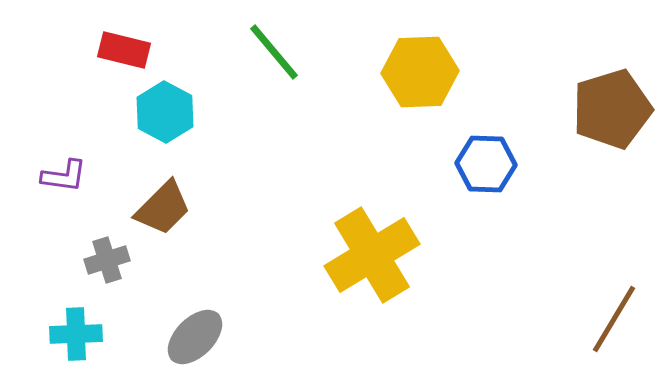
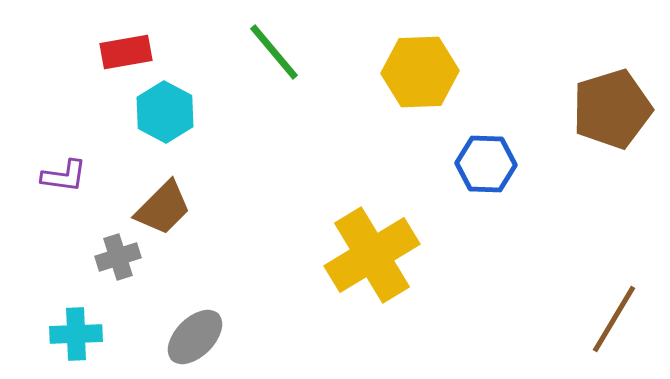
red rectangle: moved 2 px right, 2 px down; rotated 24 degrees counterclockwise
gray cross: moved 11 px right, 3 px up
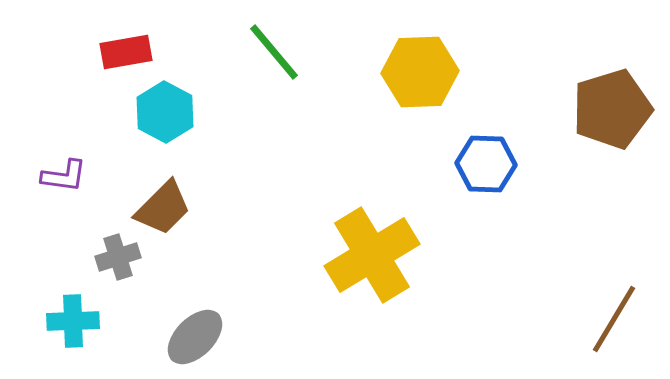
cyan cross: moved 3 px left, 13 px up
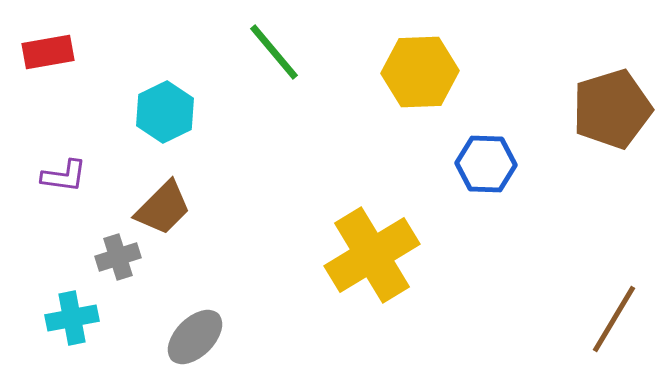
red rectangle: moved 78 px left
cyan hexagon: rotated 6 degrees clockwise
cyan cross: moved 1 px left, 3 px up; rotated 9 degrees counterclockwise
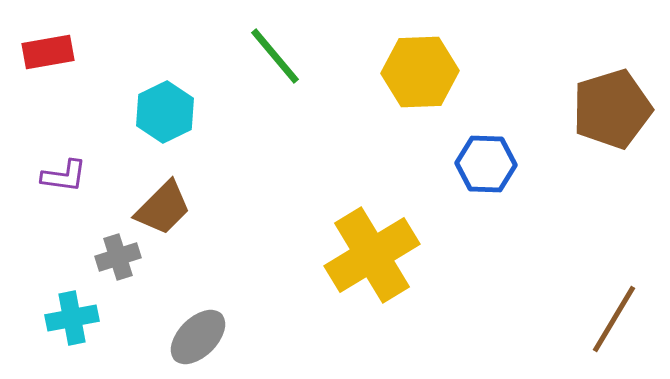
green line: moved 1 px right, 4 px down
gray ellipse: moved 3 px right
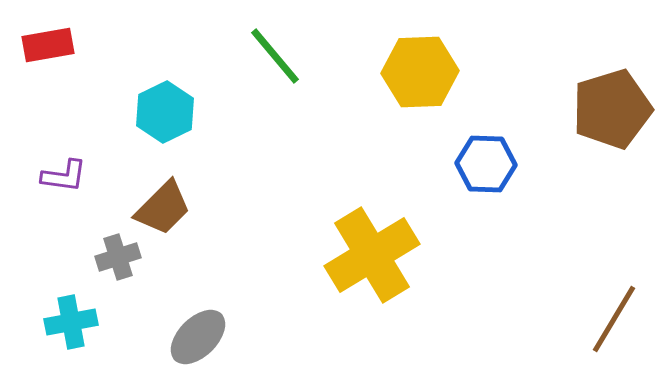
red rectangle: moved 7 px up
cyan cross: moved 1 px left, 4 px down
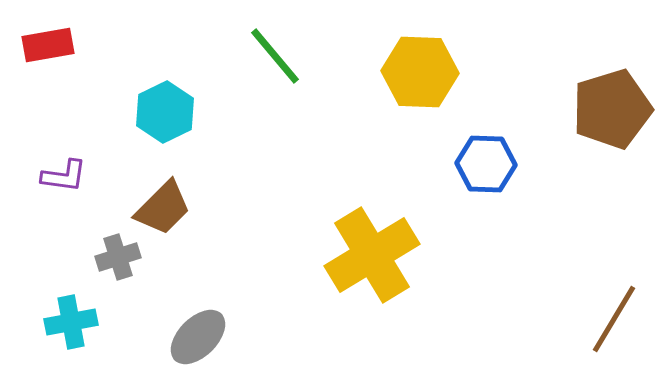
yellow hexagon: rotated 4 degrees clockwise
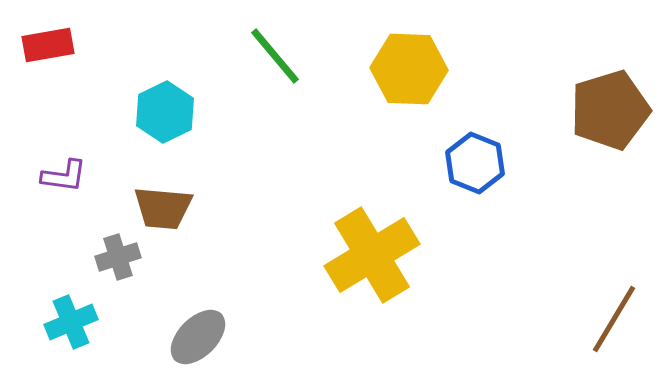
yellow hexagon: moved 11 px left, 3 px up
brown pentagon: moved 2 px left, 1 px down
blue hexagon: moved 11 px left, 1 px up; rotated 20 degrees clockwise
brown trapezoid: rotated 50 degrees clockwise
cyan cross: rotated 12 degrees counterclockwise
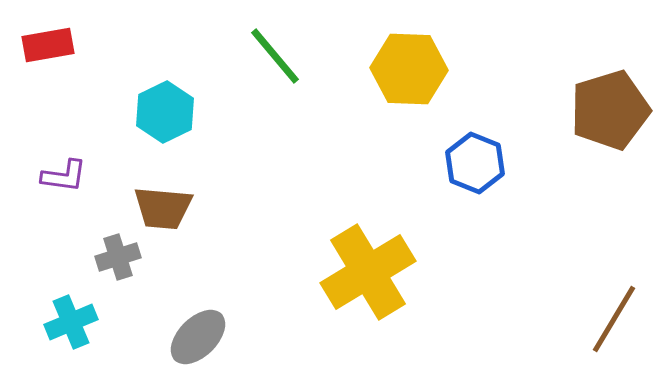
yellow cross: moved 4 px left, 17 px down
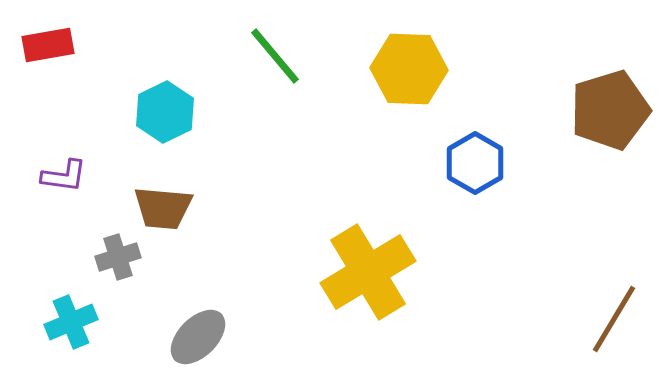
blue hexagon: rotated 8 degrees clockwise
